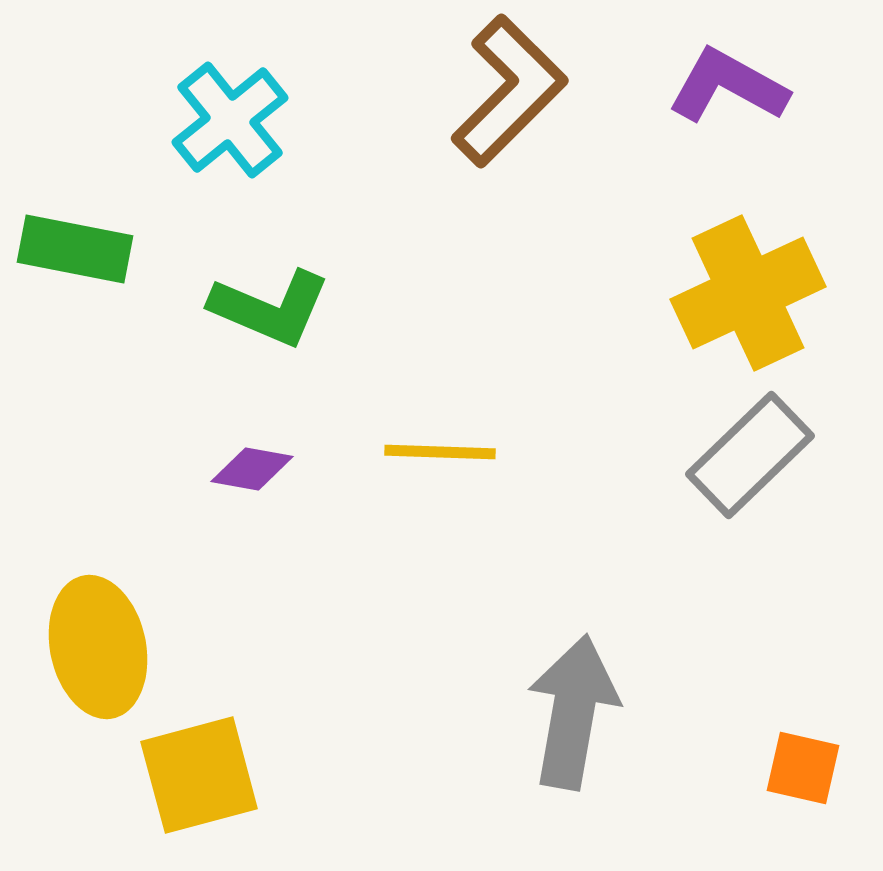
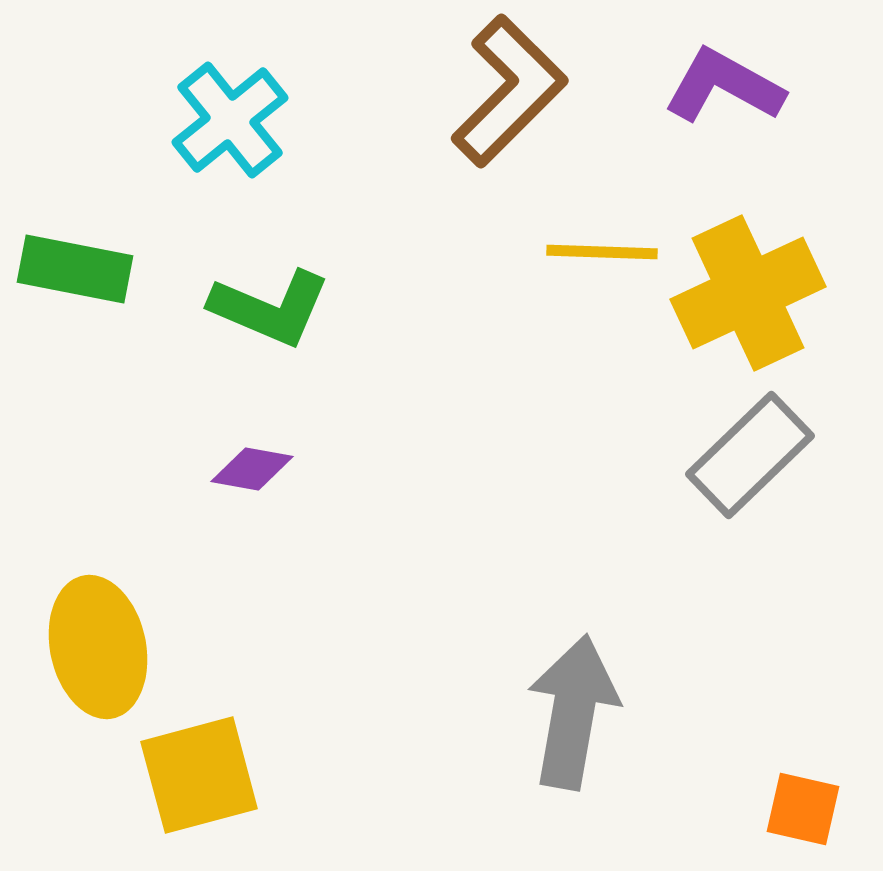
purple L-shape: moved 4 px left
green rectangle: moved 20 px down
yellow line: moved 162 px right, 200 px up
orange square: moved 41 px down
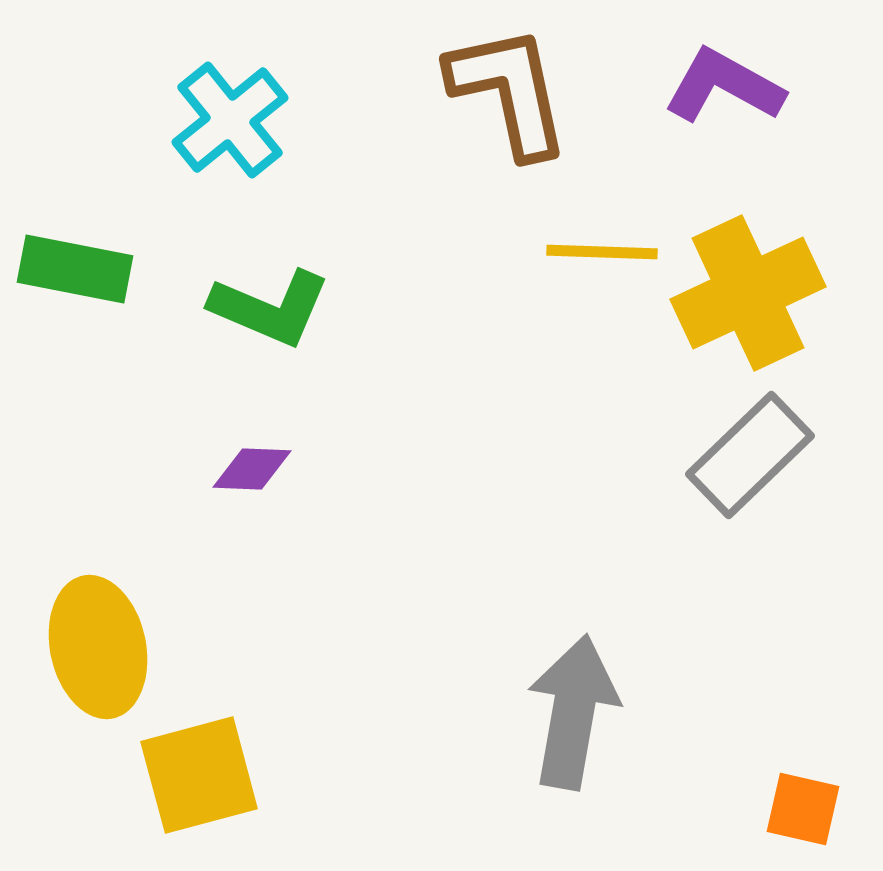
brown L-shape: rotated 57 degrees counterclockwise
purple diamond: rotated 8 degrees counterclockwise
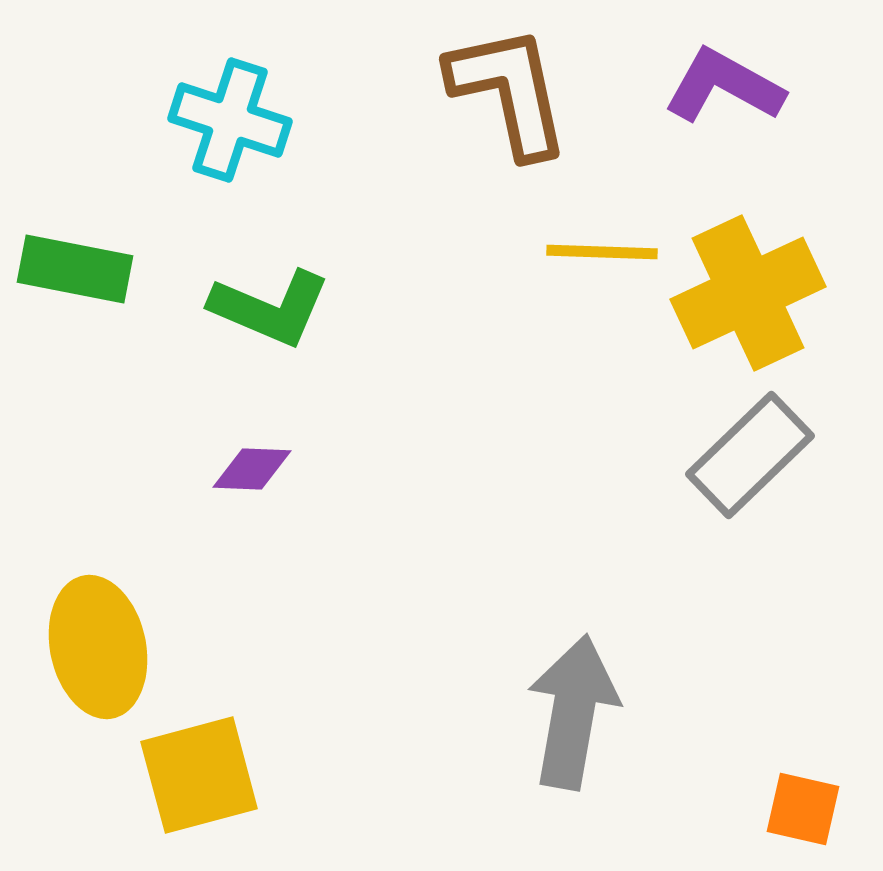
cyan cross: rotated 33 degrees counterclockwise
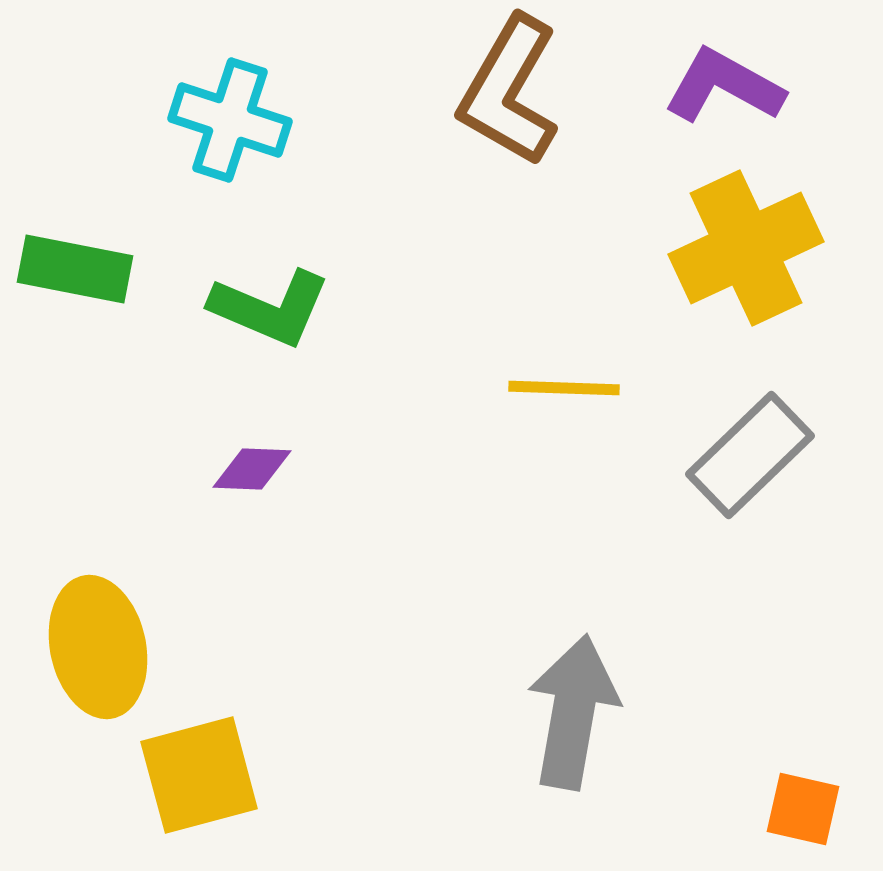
brown L-shape: rotated 138 degrees counterclockwise
yellow line: moved 38 px left, 136 px down
yellow cross: moved 2 px left, 45 px up
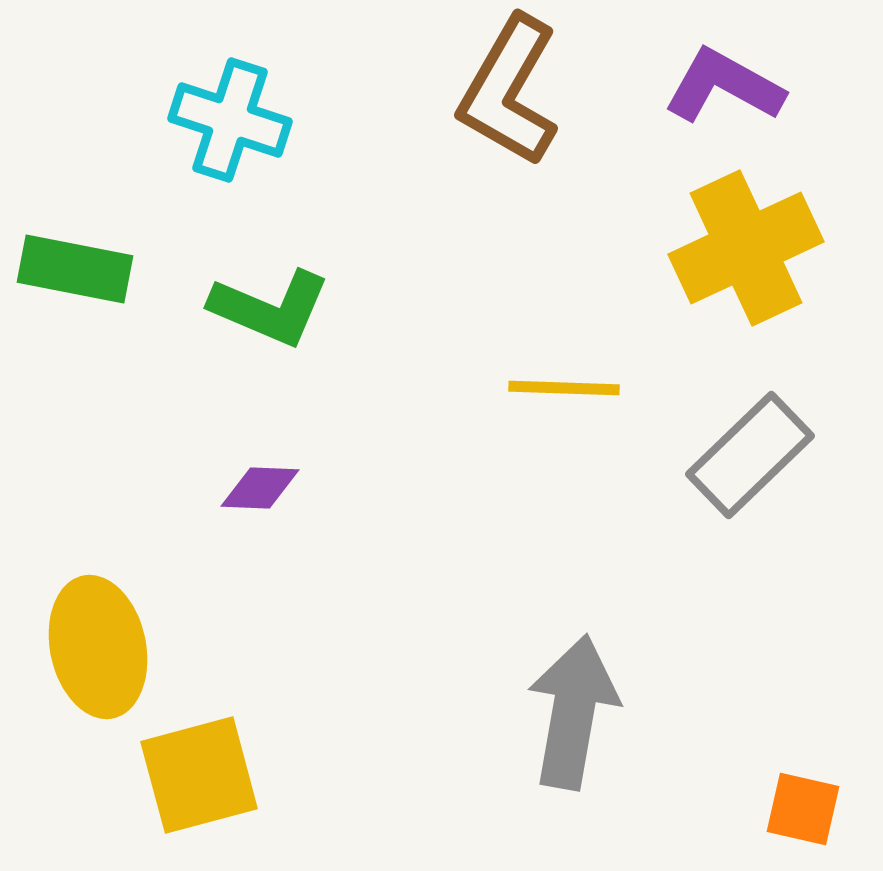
purple diamond: moved 8 px right, 19 px down
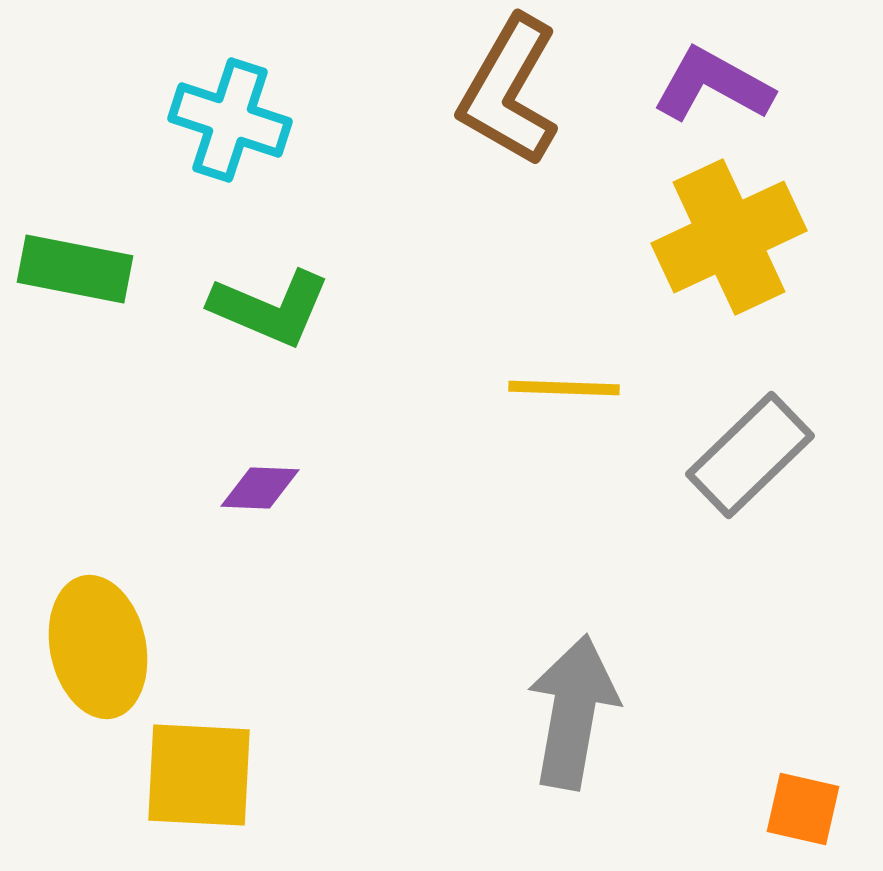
purple L-shape: moved 11 px left, 1 px up
yellow cross: moved 17 px left, 11 px up
yellow square: rotated 18 degrees clockwise
